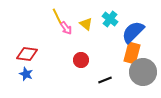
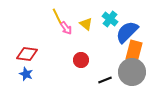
blue semicircle: moved 6 px left
orange rectangle: moved 2 px right, 2 px up
gray circle: moved 11 px left
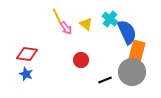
blue semicircle: rotated 110 degrees clockwise
orange rectangle: moved 3 px right
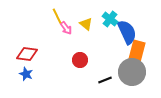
red circle: moved 1 px left
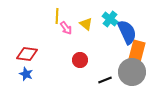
yellow line: rotated 28 degrees clockwise
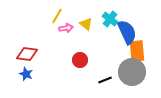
yellow line: rotated 28 degrees clockwise
pink arrow: rotated 64 degrees counterclockwise
orange rectangle: rotated 20 degrees counterclockwise
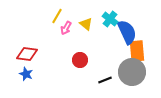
pink arrow: rotated 128 degrees clockwise
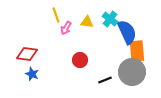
yellow line: moved 1 px left, 1 px up; rotated 49 degrees counterclockwise
yellow triangle: moved 1 px right, 2 px up; rotated 32 degrees counterclockwise
blue star: moved 6 px right
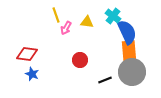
cyan cross: moved 3 px right, 3 px up
orange rectangle: moved 8 px left
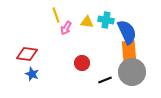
cyan cross: moved 7 px left, 4 px down; rotated 28 degrees counterclockwise
red circle: moved 2 px right, 3 px down
